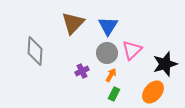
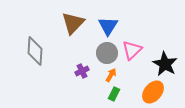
black star: rotated 25 degrees counterclockwise
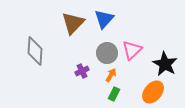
blue triangle: moved 4 px left, 7 px up; rotated 10 degrees clockwise
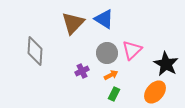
blue triangle: rotated 40 degrees counterclockwise
black star: moved 1 px right
orange arrow: rotated 32 degrees clockwise
orange ellipse: moved 2 px right
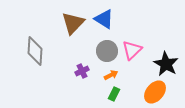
gray circle: moved 2 px up
